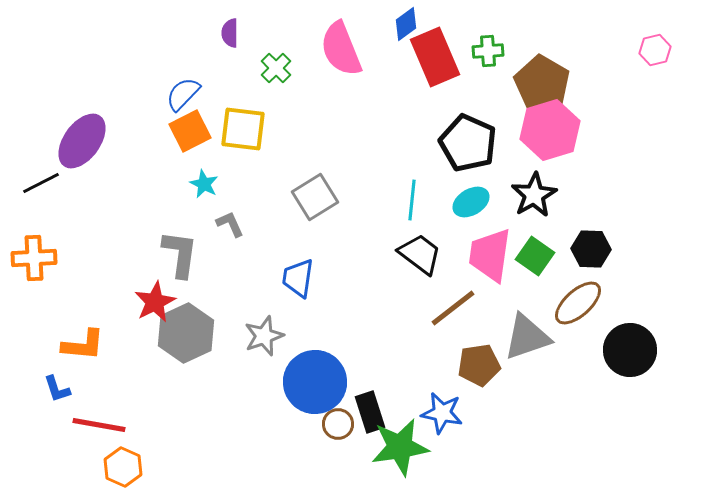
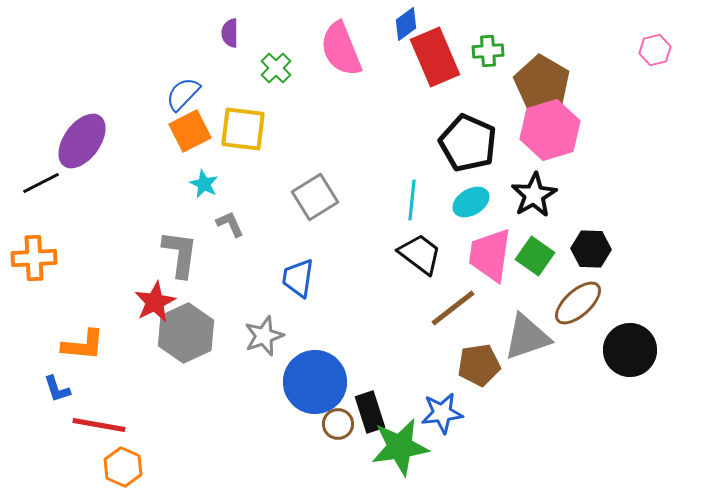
blue star at (442, 413): rotated 18 degrees counterclockwise
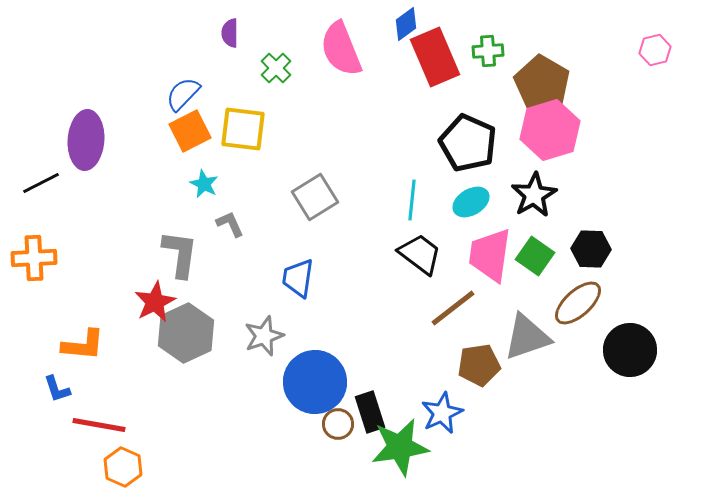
purple ellipse at (82, 141): moved 4 px right, 1 px up; rotated 32 degrees counterclockwise
blue star at (442, 413): rotated 18 degrees counterclockwise
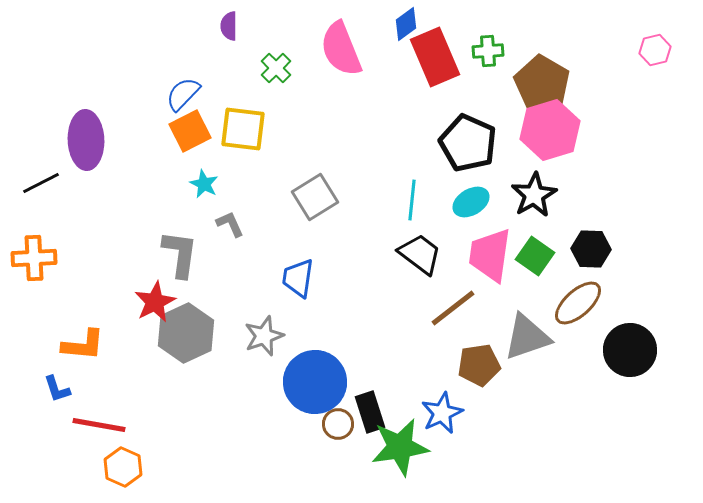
purple semicircle at (230, 33): moved 1 px left, 7 px up
purple ellipse at (86, 140): rotated 6 degrees counterclockwise
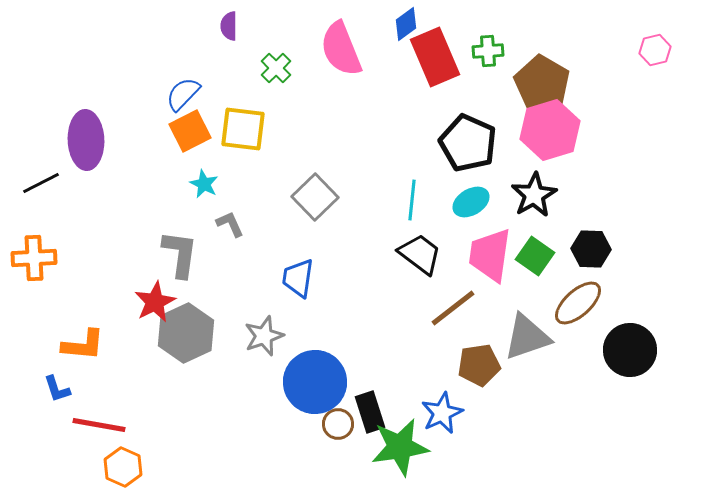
gray square at (315, 197): rotated 12 degrees counterclockwise
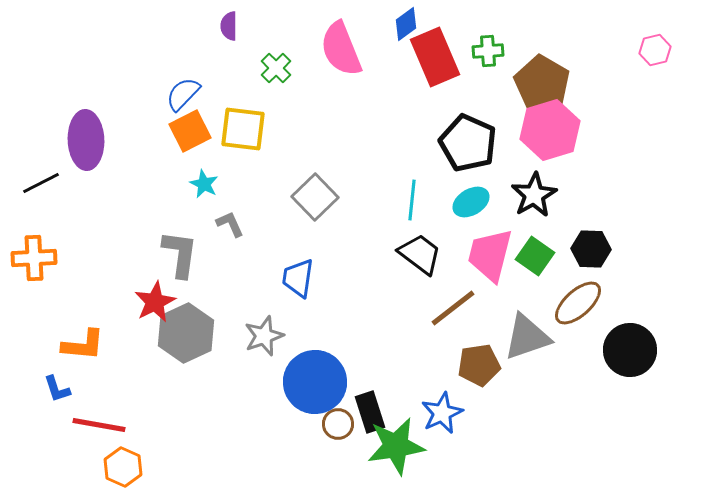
pink trapezoid at (490, 255): rotated 6 degrees clockwise
green star at (400, 447): moved 4 px left, 1 px up
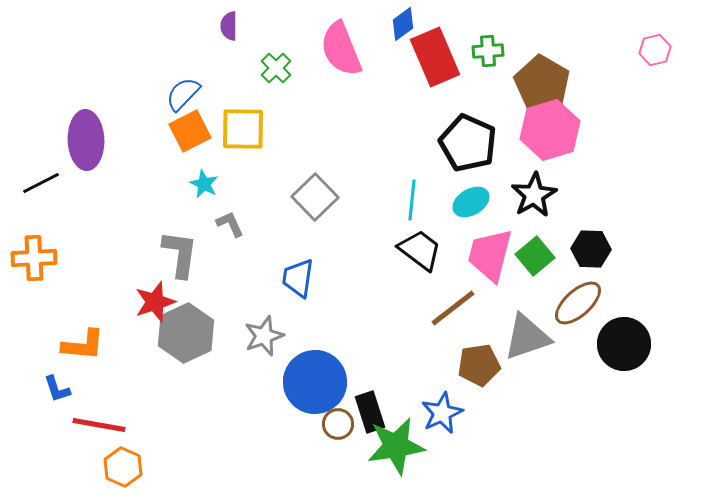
blue diamond at (406, 24): moved 3 px left
yellow square at (243, 129): rotated 6 degrees counterclockwise
black trapezoid at (420, 254): moved 4 px up
green square at (535, 256): rotated 15 degrees clockwise
red star at (155, 302): rotated 9 degrees clockwise
black circle at (630, 350): moved 6 px left, 6 px up
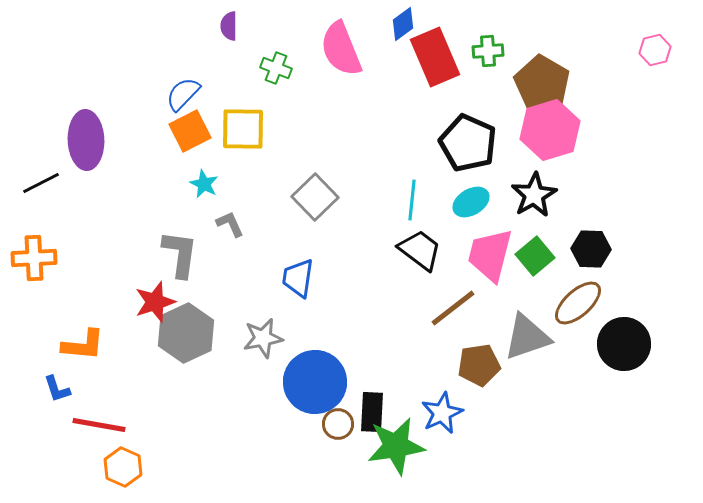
green cross at (276, 68): rotated 24 degrees counterclockwise
gray star at (264, 336): moved 1 px left, 2 px down; rotated 9 degrees clockwise
black rectangle at (370, 412): moved 2 px right; rotated 21 degrees clockwise
